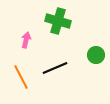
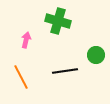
black line: moved 10 px right, 3 px down; rotated 15 degrees clockwise
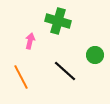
pink arrow: moved 4 px right, 1 px down
green circle: moved 1 px left
black line: rotated 50 degrees clockwise
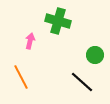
black line: moved 17 px right, 11 px down
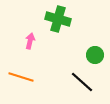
green cross: moved 2 px up
orange line: rotated 45 degrees counterclockwise
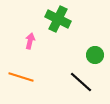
green cross: rotated 10 degrees clockwise
black line: moved 1 px left
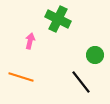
black line: rotated 10 degrees clockwise
